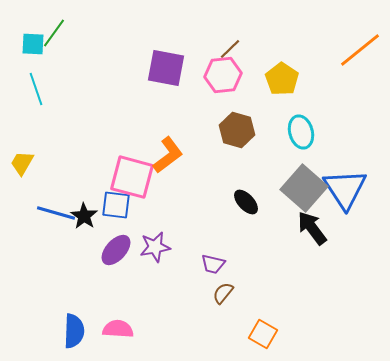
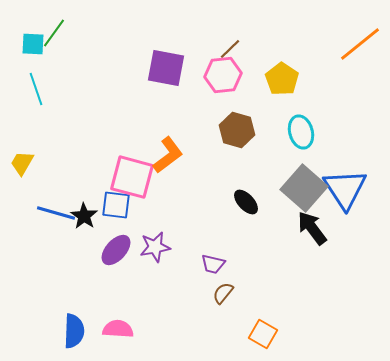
orange line: moved 6 px up
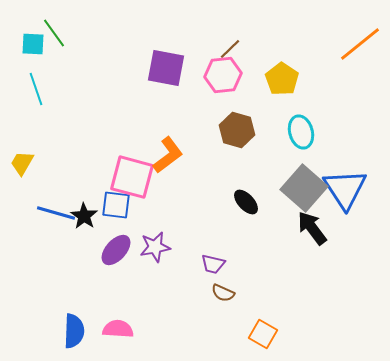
green line: rotated 72 degrees counterclockwise
brown semicircle: rotated 105 degrees counterclockwise
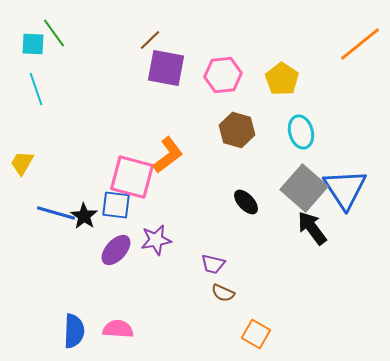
brown line: moved 80 px left, 9 px up
purple star: moved 1 px right, 7 px up
orange square: moved 7 px left
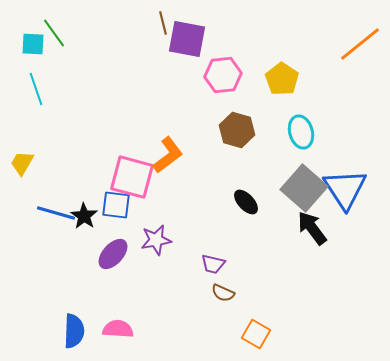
brown line: moved 13 px right, 17 px up; rotated 60 degrees counterclockwise
purple square: moved 21 px right, 29 px up
purple ellipse: moved 3 px left, 4 px down
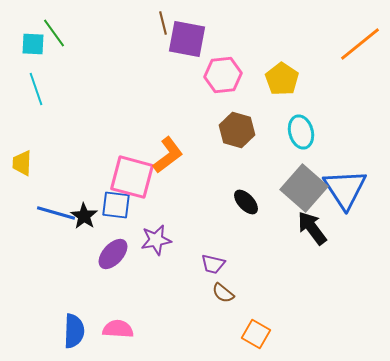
yellow trapezoid: rotated 28 degrees counterclockwise
brown semicircle: rotated 15 degrees clockwise
